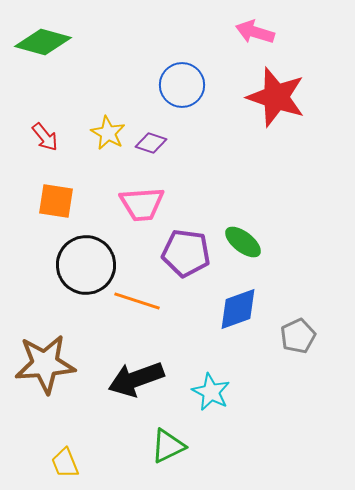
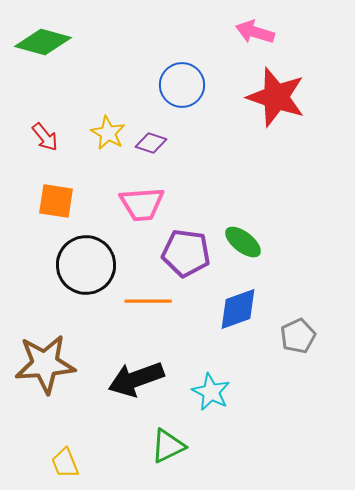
orange line: moved 11 px right; rotated 18 degrees counterclockwise
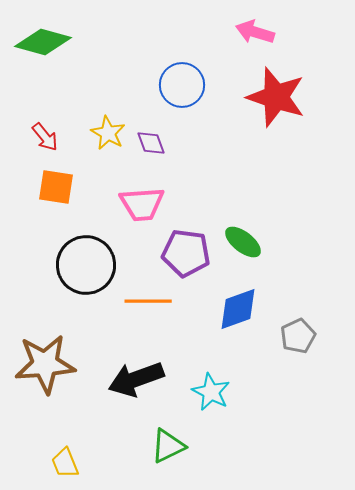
purple diamond: rotated 52 degrees clockwise
orange square: moved 14 px up
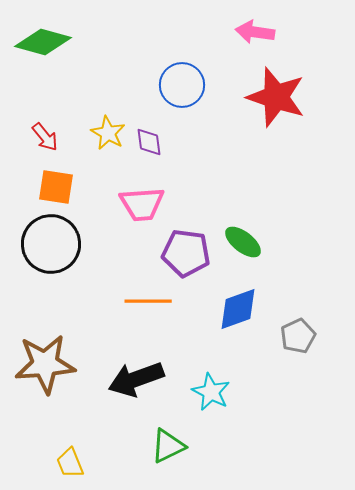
pink arrow: rotated 9 degrees counterclockwise
purple diamond: moved 2 px left, 1 px up; rotated 12 degrees clockwise
black circle: moved 35 px left, 21 px up
yellow trapezoid: moved 5 px right
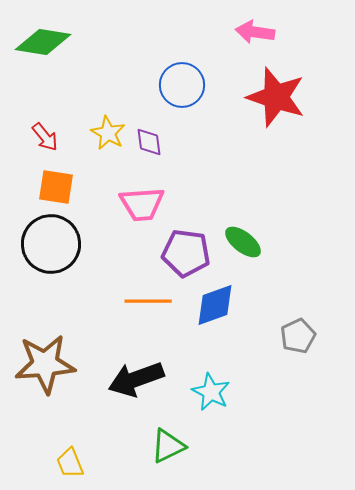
green diamond: rotated 6 degrees counterclockwise
blue diamond: moved 23 px left, 4 px up
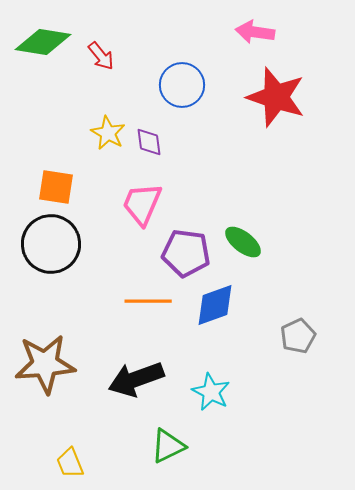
red arrow: moved 56 px right, 81 px up
pink trapezoid: rotated 117 degrees clockwise
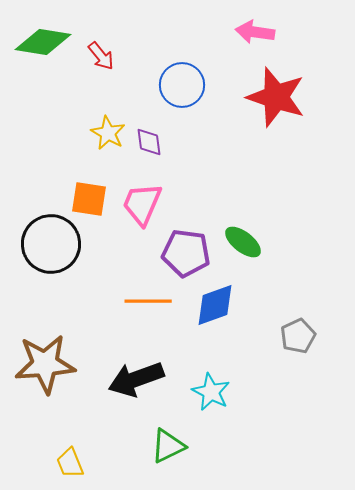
orange square: moved 33 px right, 12 px down
